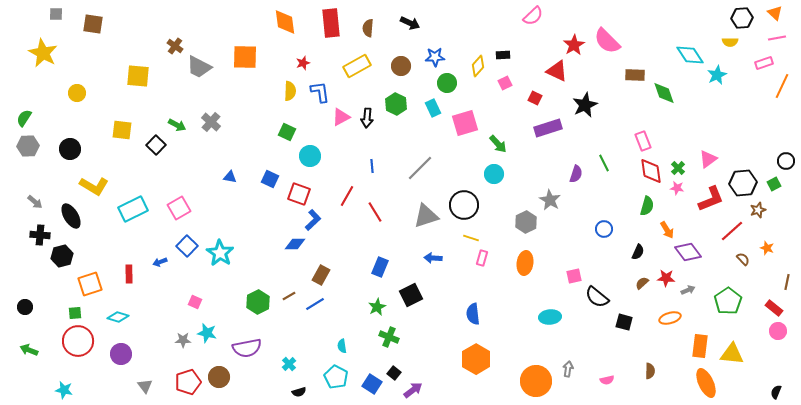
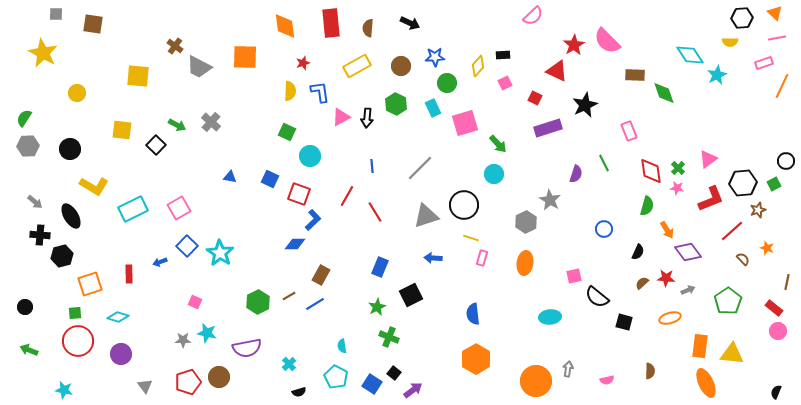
orange diamond at (285, 22): moved 4 px down
pink rectangle at (643, 141): moved 14 px left, 10 px up
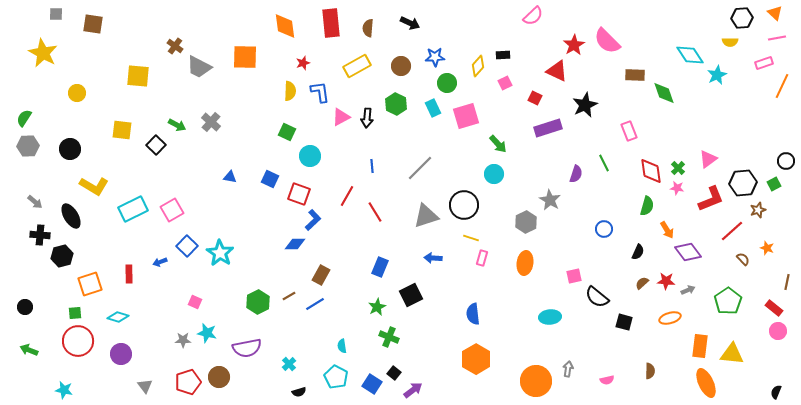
pink square at (465, 123): moved 1 px right, 7 px up
pink square at (179, 208): moved 7 px left, 2 px down
red star at (666, 278): moved 3 px down
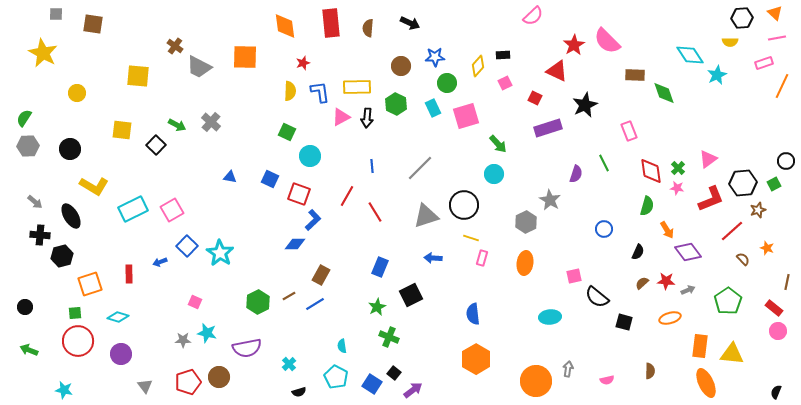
yellow rectangle at (357, 66): moved 21 px down; rotated 28 degrees clockwise
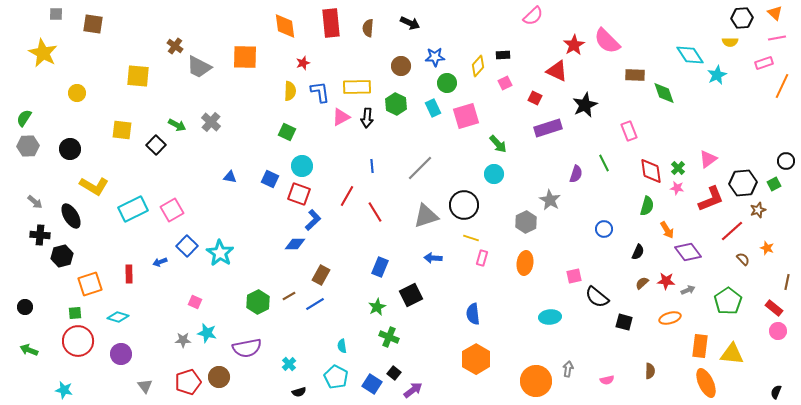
cyan circle at (310, 156): moved 8 px left, 10 px down
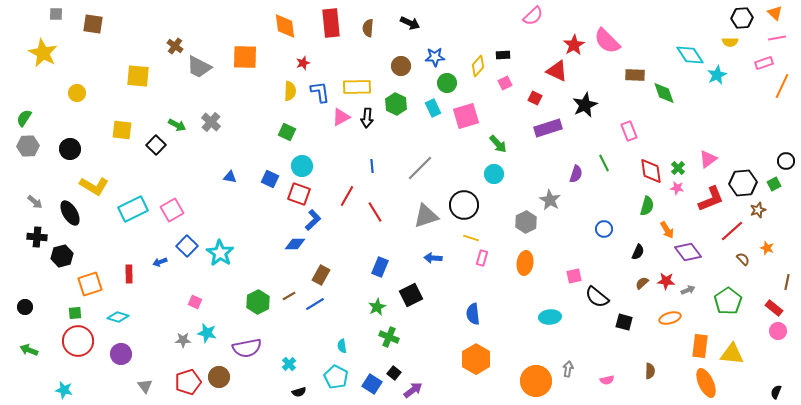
black ellipse at (71, 216): moved 1 px left, 3 px up
black cross at (40, 235): moved 3 px left, 2 px down
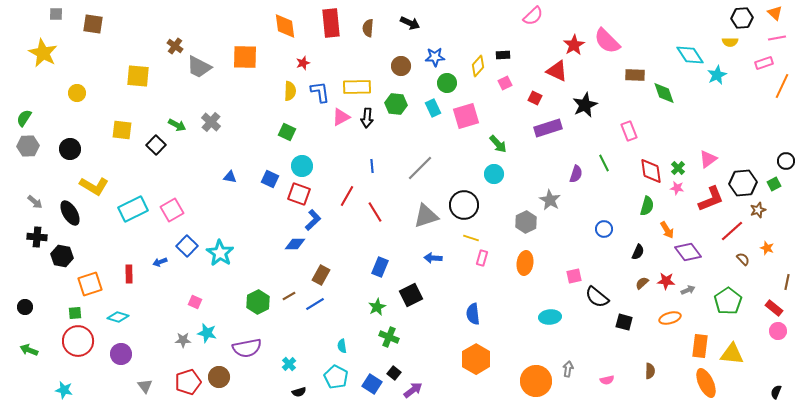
green hexagon at (396, 104): rotated 20 degrees counterclockwise
black hexagon at (62, 256): rotated 25 degrees clockwise
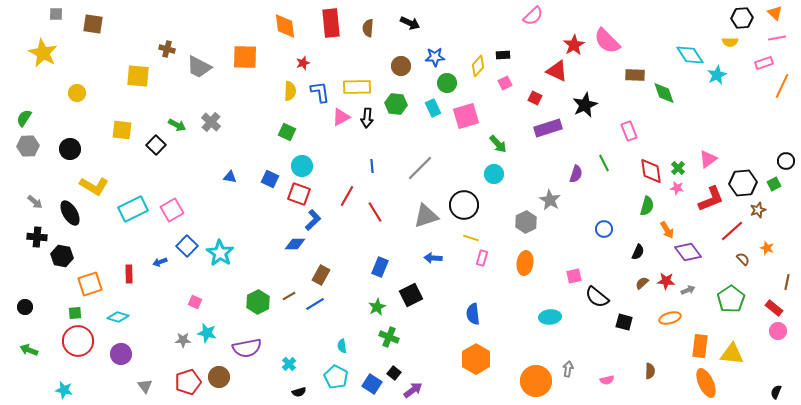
brown cross at (175, 46): moved 8 px left, 3 px down; rotated 21 degrees counterclockwise
green pentagon at (728, 301): moved 3 px right, 2 px up
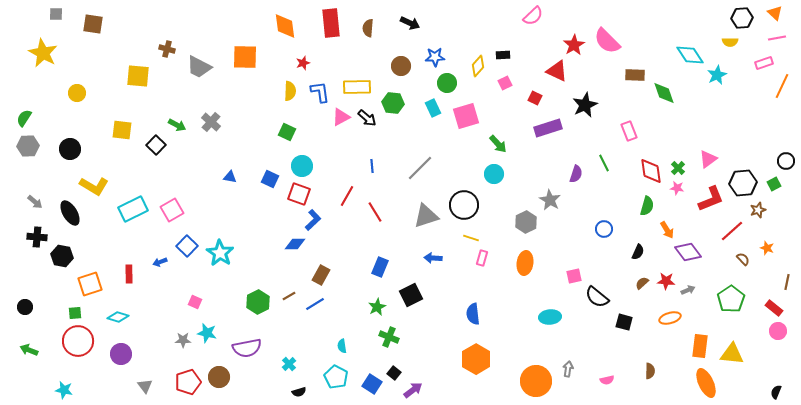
green hexagon at (396, 104): moved 3 px left, 1 px up
black arrow at (367, 118): rotated 54 degrees counterclockwise
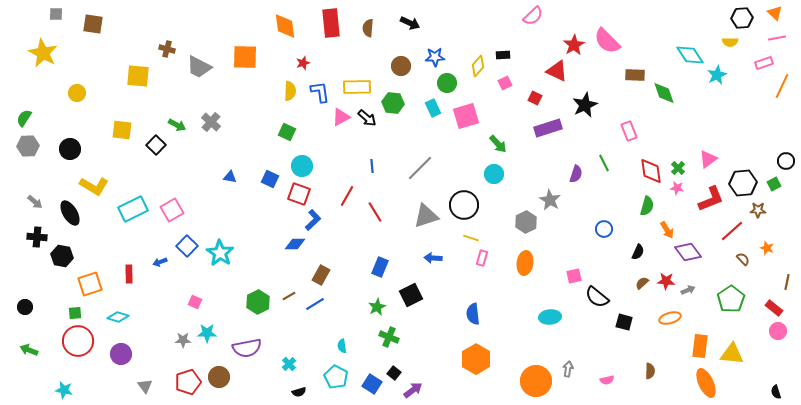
brown star at (758, 210): rotated 21 degrees clockwise
cyan star at (207, 333): rotated 12 degrees counterclockwise
black semicircle at (776, 392): rotated 40 degrees counterclockwise
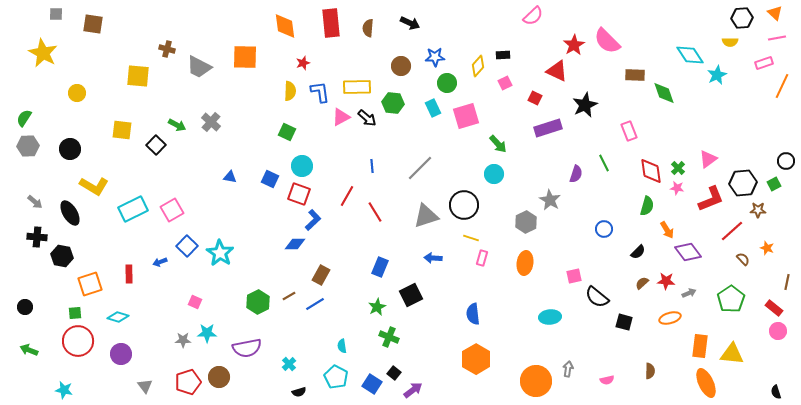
black semicircle at (638, 252): rotated 21 degrees clockwise
gray arrow at (688, 290): moved 1 px right, 3 px down
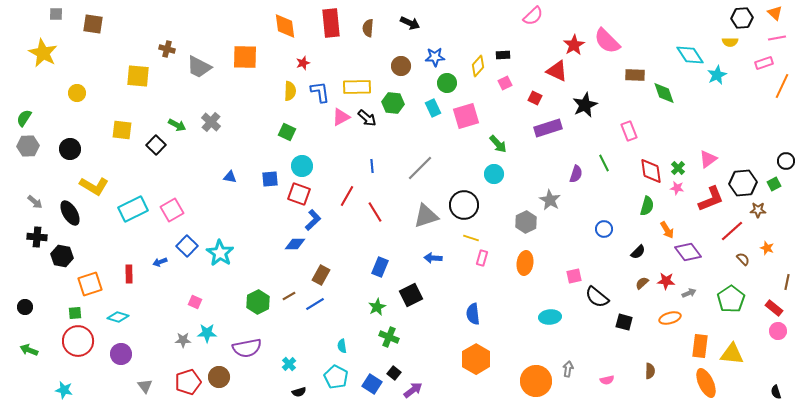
blue square at (270, 179): rotated 30 degrees counterclockwise
